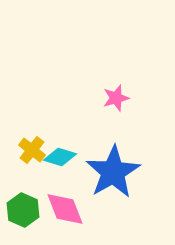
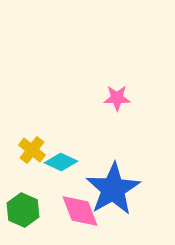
pink star: moved 1 px right; rotated 16 degrees clockwise
cyan diamond: moved 1 px right, 5 px down; rotated 8 degrees clockwise
blue star: moved 17 px down
pink diamond: moved 15 px right, 2 px down
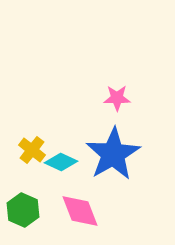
blue star: moved 35 px up
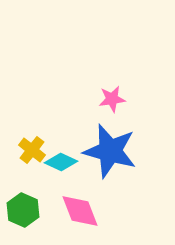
pink star: moved 5 px left, 1 px down; rotated 8 degrees counterclockwise
blue star: moved 3 px left, 3 px up; rotated 26 degrees counterclockwise
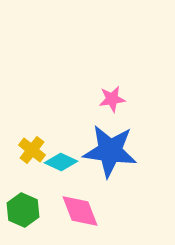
blue star: rotated 8 degrees counterclockwise
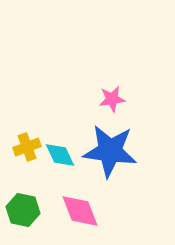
yellow cross: moved 5 px left, 3 px up; rotated 32 degrees clockwise
cyan diamond: moved 1 px left, 7 px up; rotated 40 degrees clockwise
green hexagon: rotated 12 degrees counterclockwise
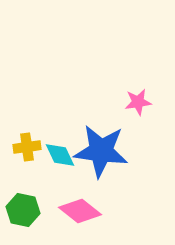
pink star: moved 26 px right, 3 px down
yellow cross: rotated 12 degrees clockwise
blue star: moved 9 px left
pink diamond: rotated 30 degrees counterclockwise
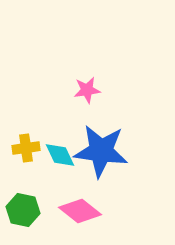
pink star: moved 51 px left, 12 px up
yellow cross: moved 1 px left, 1 px down
